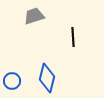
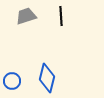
gray trapezoid: moved 8 px left
black line: moved 12 px left, 21 px up
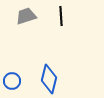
blue diamond: moved 2 px right, 1 px down
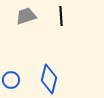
blue circle: moved 1 px left, 1 px up
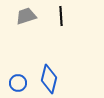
blue circle: moved 7 px right, 3 px down
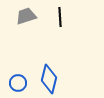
black line: moved 1 px left, 1 px down
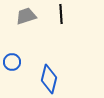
black line: moved 1 px right, 3 px up
blue circle: moved 6 px left, 21 px up
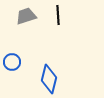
black line: moved 3 px left, 1 px down
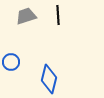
blue circle: moved 1 px left
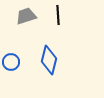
blue diamond: moved 19 px up
